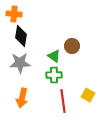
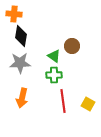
yellow square: moved 9 px down
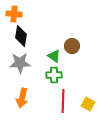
red line: rotated 10 degrees clockwise
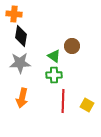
yellow square: moved 1 px left, 1 px down
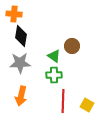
orange arrow: moved 1 px left, 2 px up
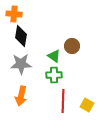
gray star: moved 1 px right, 1 px down
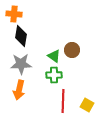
brown circle: moved 4 px down
orange arrow: moved 2 px left, 6 px up
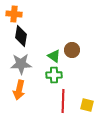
yellow square: rotated 16 degrees counterclockwise
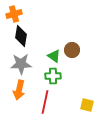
orange cross: rotated 21 degrees counterclockwise
green cross: moved 1 px left, 1 px down
red line: moved 18 px left, 1 px down; rotated 10 degrees clockwise
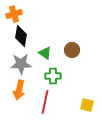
green triangle: moved 9 px left, 3 px up
